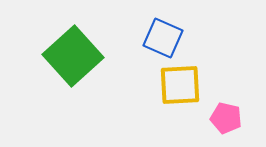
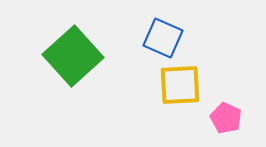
pink pentagon: rotated 12 degrees clockwise
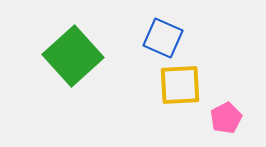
pink pentagon: rotated 20 degrees clockwise
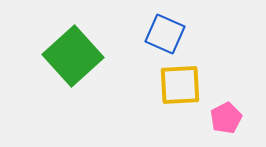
blue square: moved 2 px right, 4 px up
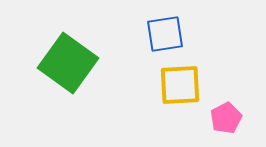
blue square: rotated 33 degrees counterclockwise
green square: moved 5 px left, 7 px down; rotated 12 degrees counterclockwise
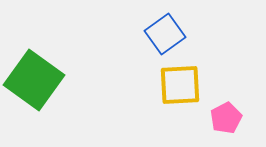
blue square: rotated 27 degrees counterclockwise
green square: moved 34 px left, 17 px down
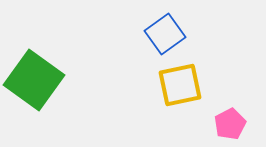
yellow square: rotated 9 degrees counterclockwise
pink pentagon: moved 4 px right, 6 px down
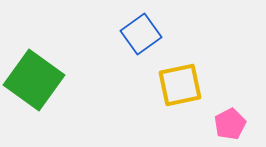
blue square: moved 24 px left
